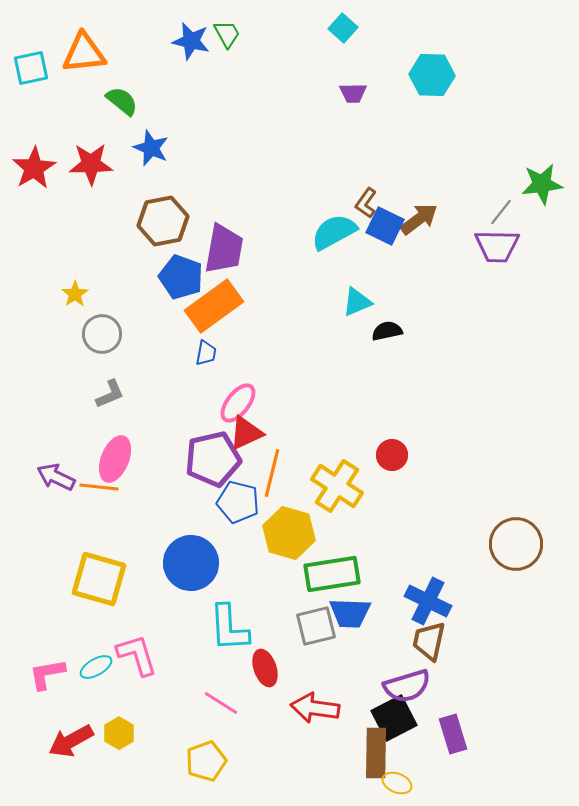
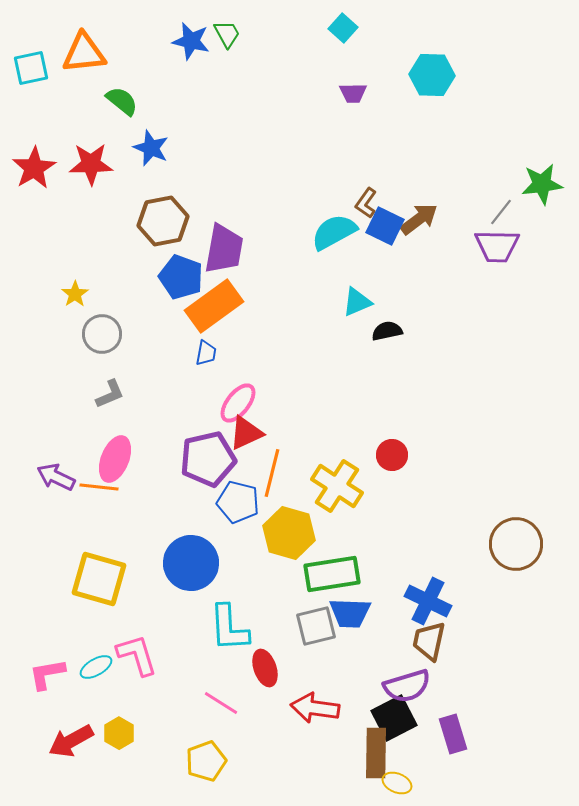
purple pentagon at (213, 459): moved 5 px left
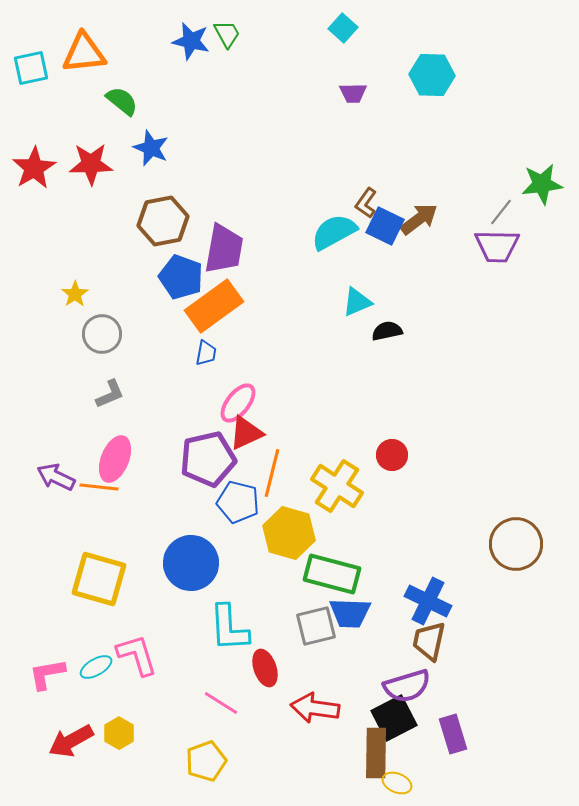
green rectangle at (332, 574): rotated 24 degrees clockwise
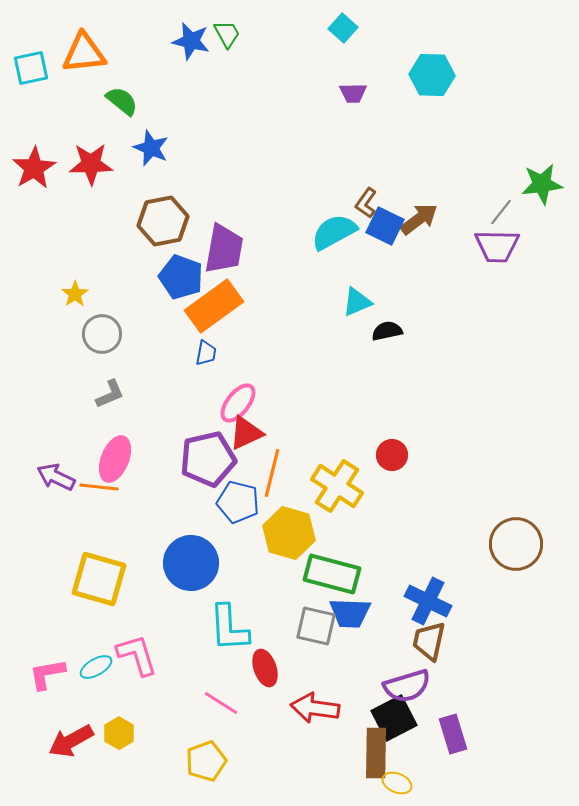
gray square at (316, 626): rotated 27 degrees clockwise
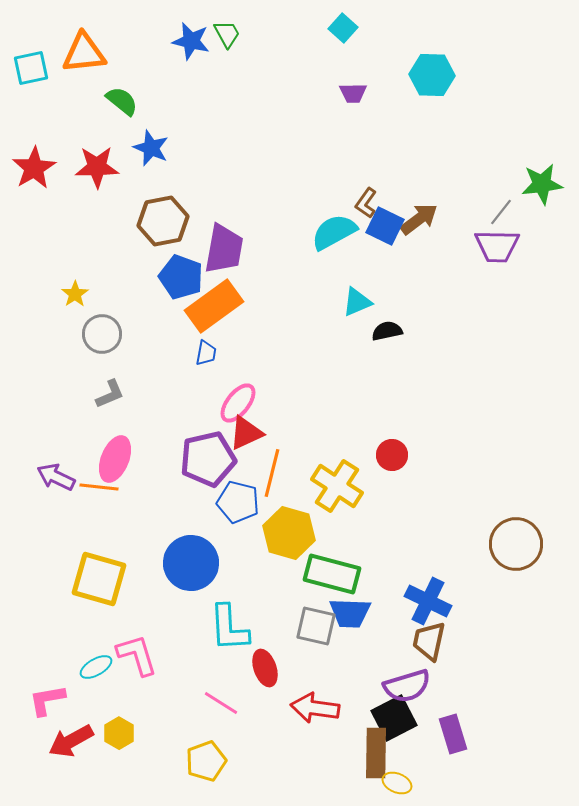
red star at (91, 164): moved 6 px right, 3 px down
pink L-shape at (47, 674): moved 26 px down
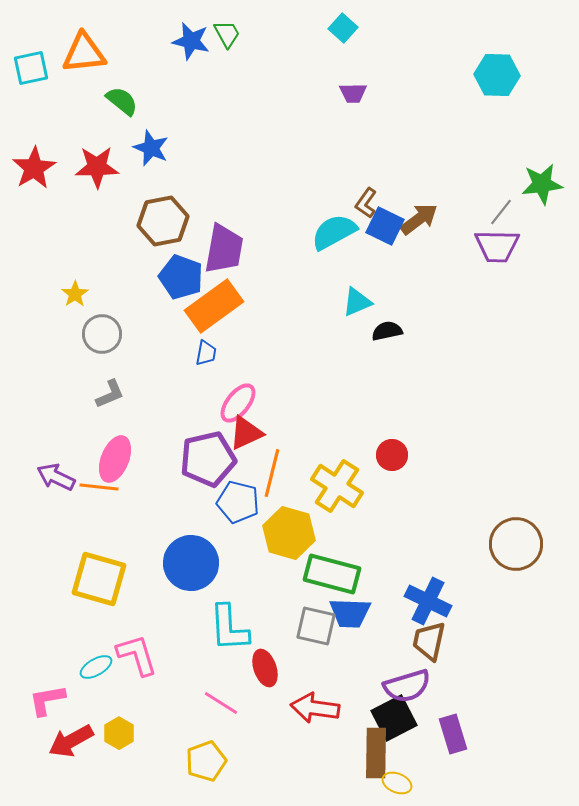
cyan hexagon at (432, 75): moved 65 px right
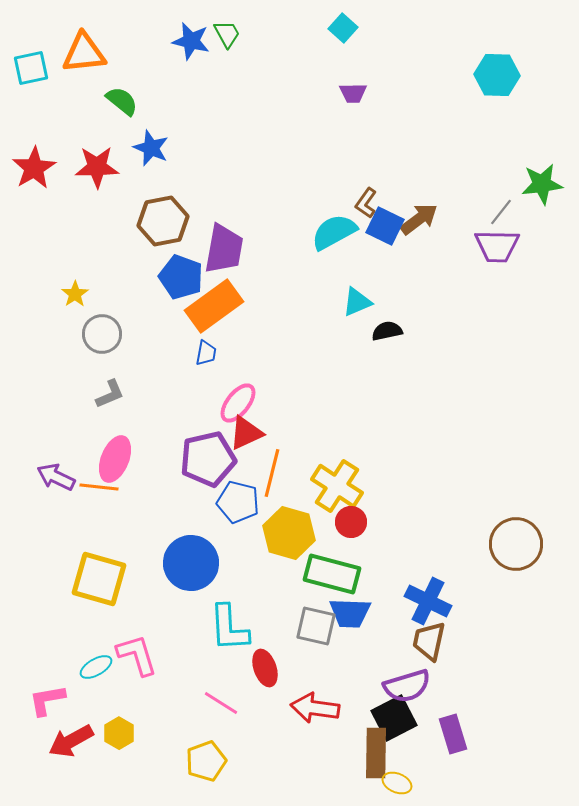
red circle at (392, 455): moved 41 px left, 67 px down
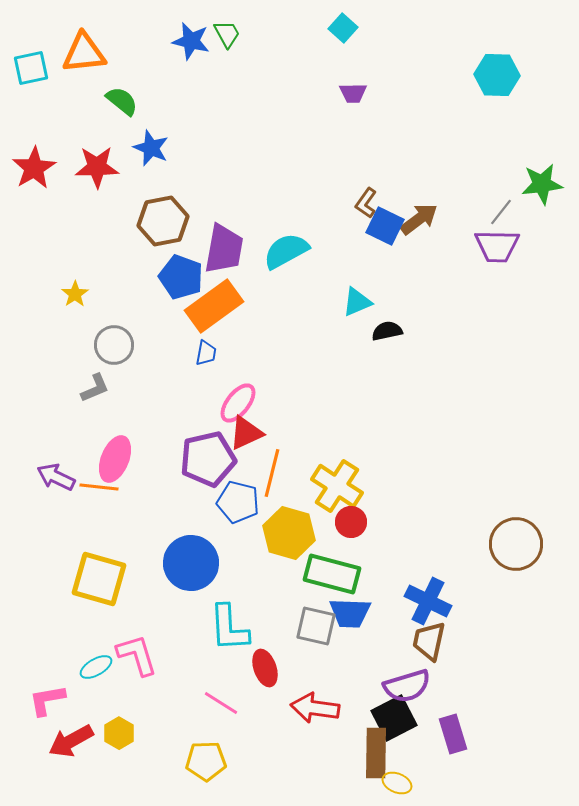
cyan semicircle at (334, 232): moved 48 px left, 19 px down
gray circle at (102, 334): moved 12 px right, 11 px down
gray L-shape at (110, 394): moved 15 px left, 6 px up
yellow pentagon at (206, 761): rotated 18 degrees clockwise
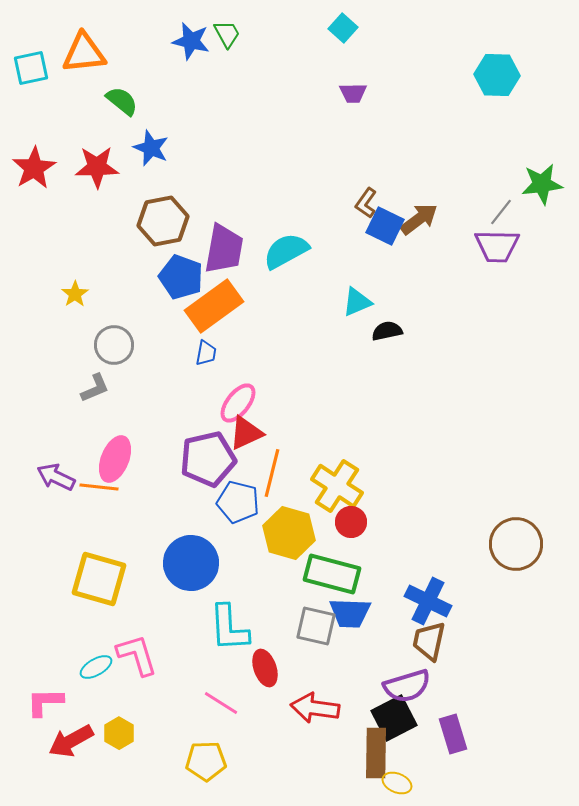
pink L-shape at (47, 700): moved 2 px left, 2 px down; rotated 9 degrees clockwise
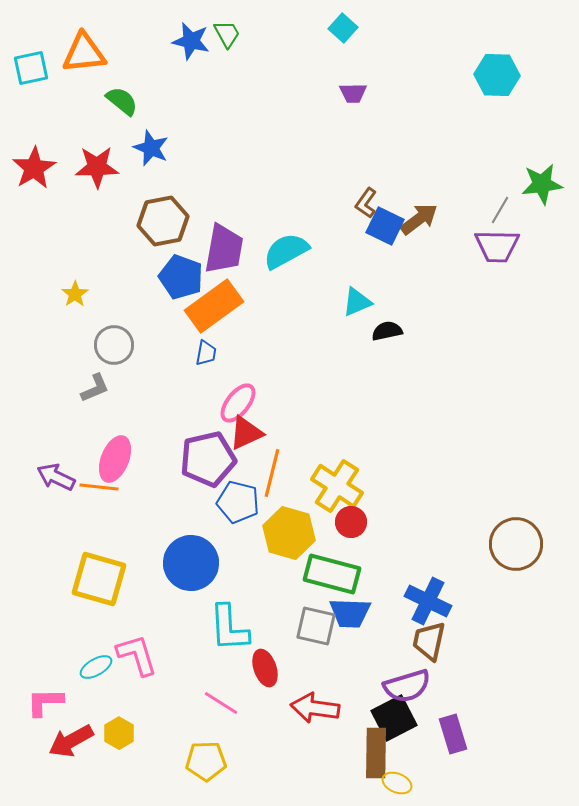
gray line at (501, 212): moved 1 px left, 2 px up; rotated 8 degrees counterclockwise
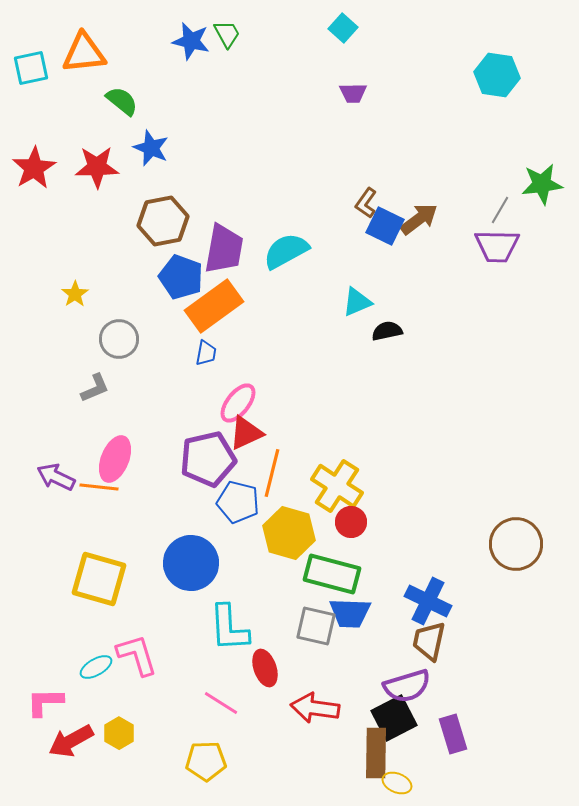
cyan hexagon at (497, 75): rotated 6 degrees clockwise
gray circle at (114, 345): moved 5 px right, 6 px up
